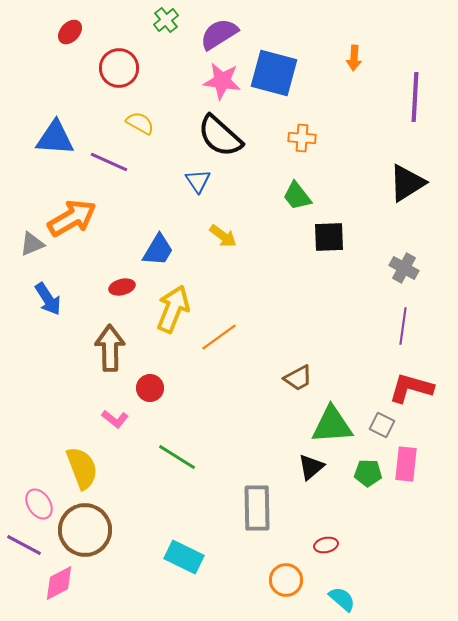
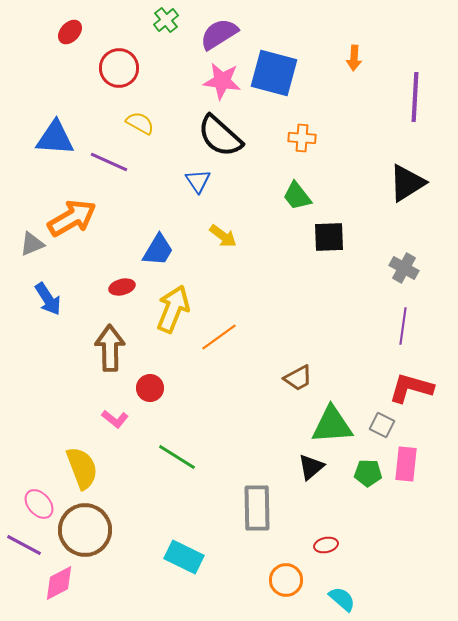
pink ellipse at (39, 504): rotated 8 degrees counterclockwise
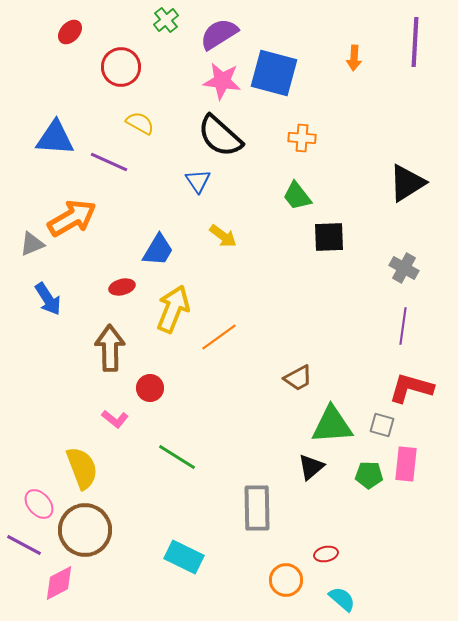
red circle at (119, 68): moved 2 px right, 1 px up
purple line at (415, 97): moved 55 px up
gray square at (382, 425): rotated 10 degrees counterclockwise
green pentagon at (368, 473): moved 1 px right, 2 px down
red ellipse at (326, 545): moved 9 px down
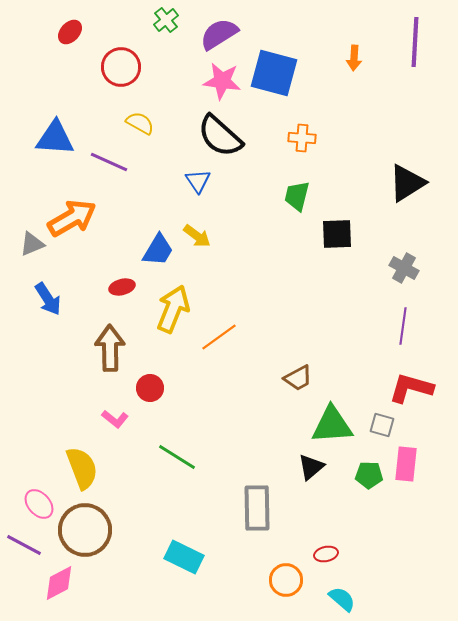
green trapezoid at (297, 196): rotated 52 degrees clockwise
yellow arrow at (223, 236): moved 26 px left
black square at (329, 237): moved 8 px right, 3 px up
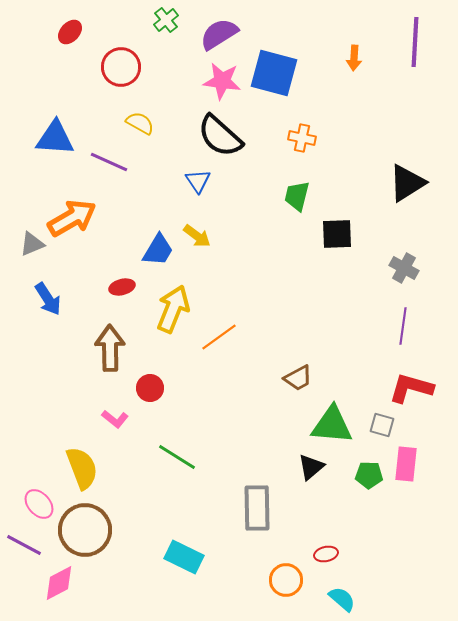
orange cross at (302, 138): rotated 8 degrees clockwise
green triangle at (332, 425): rotated 9 degrees clockwise
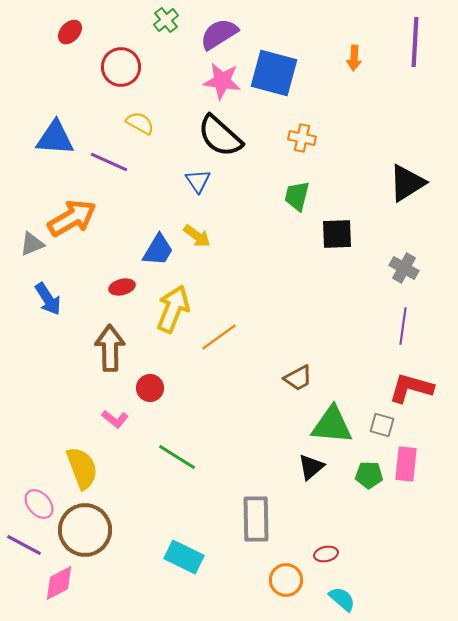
gray rectangle at (257, 508): moved 1 px left, 11 px down
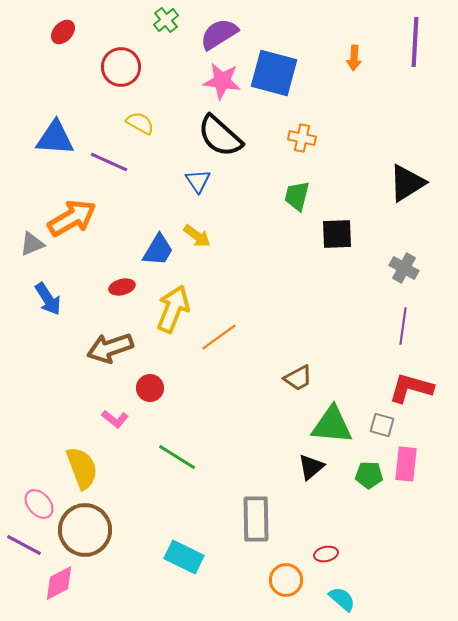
red ellipse at (70, 32): moved 7 px left
brown arrow at (110, 348): rotated 108 degrees counterclockwise
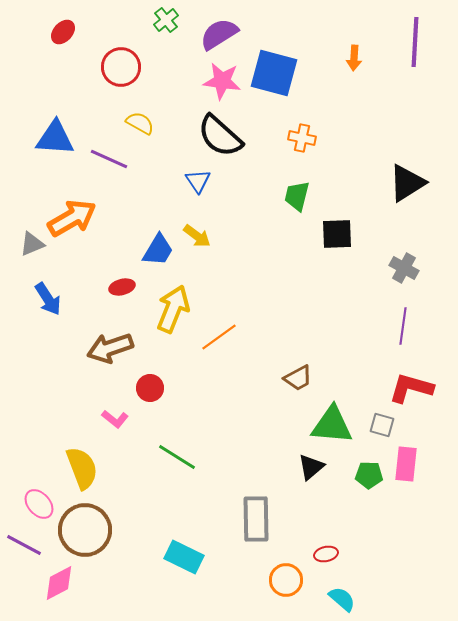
purple line at (109, 162): moved 3 px up
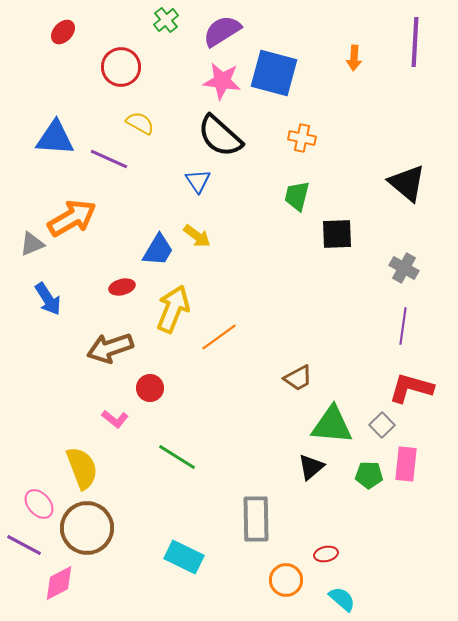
purple semicircle at (219, 34): moved 3 px right, 3 px up
black triangle at (407, 183): rotated 48 degrees counterclockwise
gray square at (382, 425): rotated 30 degrees clockwise
brown circle at (85, 530): moved 2 px right, 2 px up
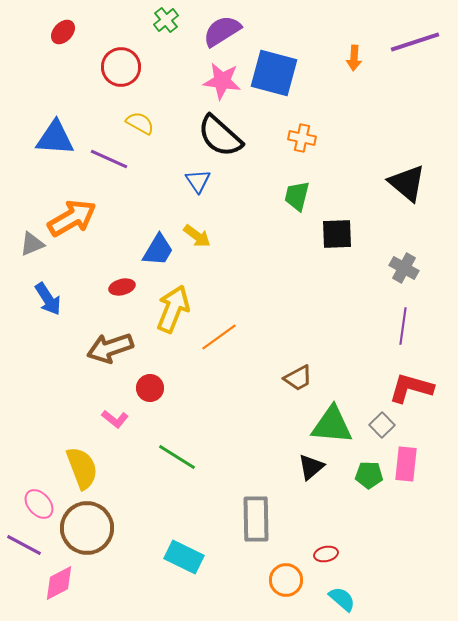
purple line at (415, 42): rotated 69 degrees clockwise
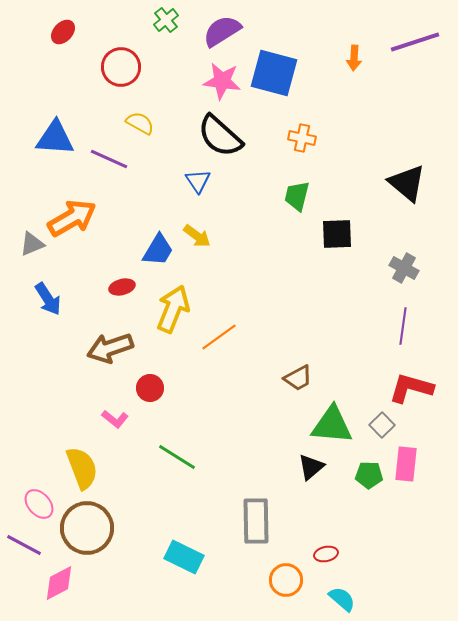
gray rectangle at (256, 519): moved 2 px down
